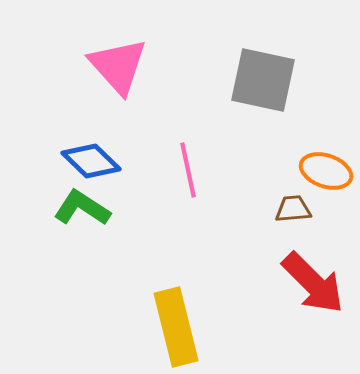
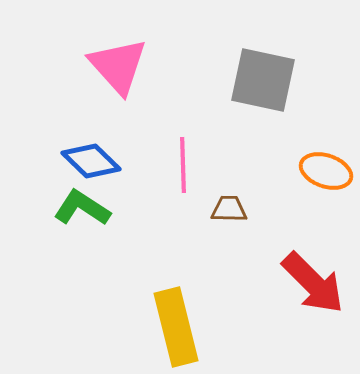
pink line: moved 5 px left, 5 px up; rotated 10 degrees clockwise
brown trapezoid: moved 64 px left; rotated 6 degrees clockwise
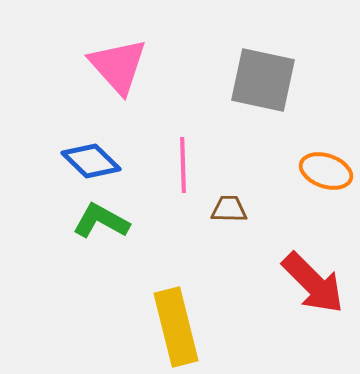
green L-shape: moved 19 px right, 13 px down; rotated 4 degrees counterclockwise
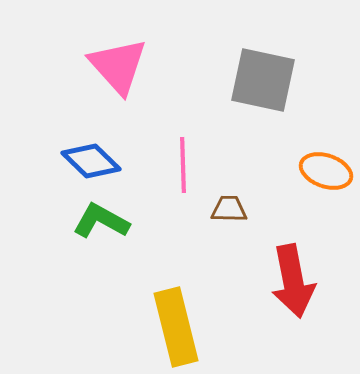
red arrow: moved 20 px left, 2 px up; rotated 34 degrees clockwise
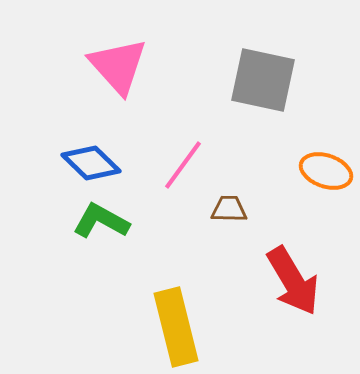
blue diamond: moved 2 px down
pink line: rotated 38 degrees clockwise
red arrow: rotated 20 degrees counterclockwise
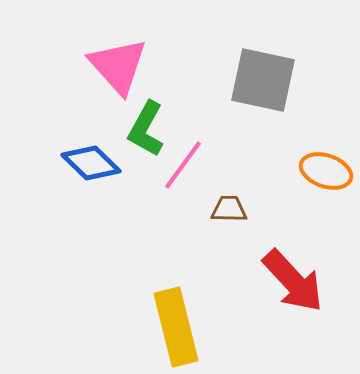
green L-shape: moved 45 px right, 92 px up; rotated 90 degrees counterclockwise
red arrow: rotated 12 degrees counterclockwise
